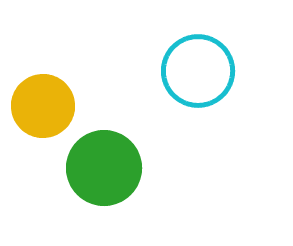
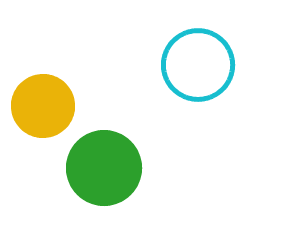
cyan circle: moved 6 px up
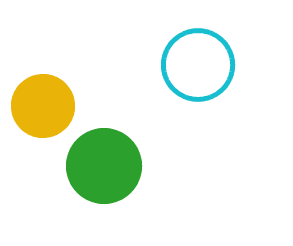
green circle: moved 2 px up
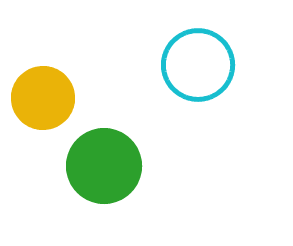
yellow circle: moved 8 px up
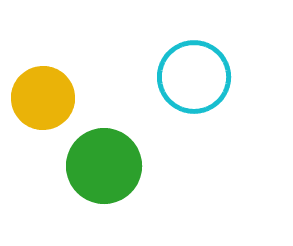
cyan circle: moved 4 px left, 12 px down
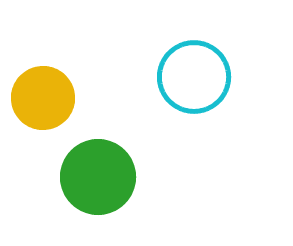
green circle: moved 6 px left, 11 px down
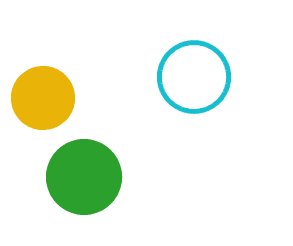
green circle: moved 14 px left
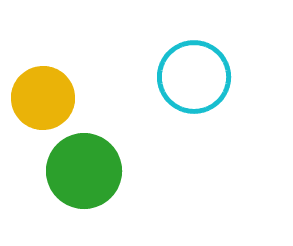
green circle: moved 6 px up
